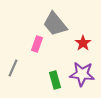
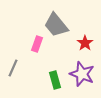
gray trapezoid: moved 1 px right, 1 px down
red star: moved 2 px right
purple star: rotated 15 degrees clockwise
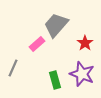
gray trapezoid: rotated 80 degrees clockwise
pink rectangle: rotated 28 degrees clockwise
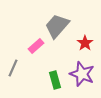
gray trapezoid: moved 1 px right, 1 px down
pink rectangle: moved 1 px left, 2 px down
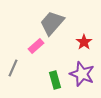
gray trapezoid: moved 5 px left, 3 px up
red star: moved 1 px left, 1 px up
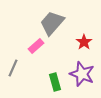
green rectangle: moved 2 px down
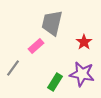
gray trapezoid: rotated 28 degrees counterclockwise
gray line: rotated 12 degrees clockwise
purple star: rotated 10 degrees counterclockwise
green rectangle: rotated 48 degrees clockwise
